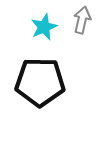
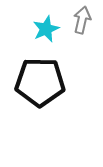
cyan star: moved 2 px right, 2 px down
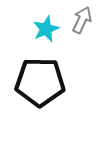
gray arrow: rotated 12 degrees clockwise
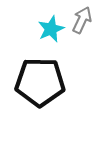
cyan star: moved 5 px right
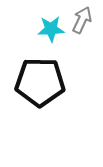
cyan star: rotated 20 degrees clockwise
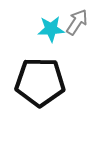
gray arrow: moved 5 px left, 2 px down; rotated 8 degrees clockwise
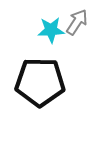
cyan star: moved 1 px down
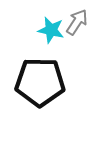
cyan star: rotated 16 degrees clockwise
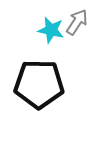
black pentagon: moved 1 px left, 2 px down
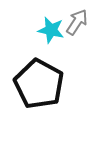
black pentagon: rotated 27 degrees clockwise
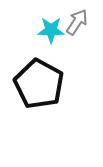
cyan star: rotated 12 degrees counterclockwise
